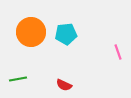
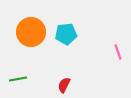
red semicircle: rotated 91 degrees clockwise
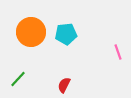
green line: rotated 36 degrees counterclockwise
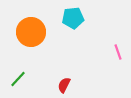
cyan pentagon: moved 7 px right, 16 px up
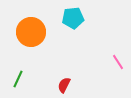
pink line: moved 10 px down; rotated 14 degrees counterclockwise
green line: rotated 18 degrees counterclockwise
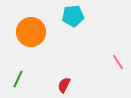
cyan pentagon: moved 2 px up
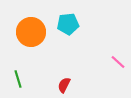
cyan pentagon: moved 5 px left, 8 px down
pink line: rotated 14 degrees counterclockwise
green line: rotated 42 degrees counterclockwise
